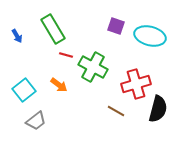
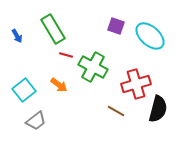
cyan ellipse: rotated 28 degrees clockwise
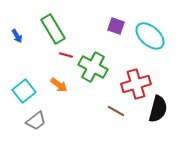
cyan square: moved 1 px down
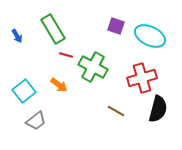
cyan ellipse: rotated 16 degrees counterclockwise
red cross: moved 6 px right, 6 px up
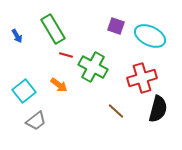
brown line: rotated 12 degrees clockwise
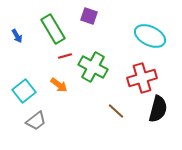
purple square: moved 27 px left, 10 px up
red line: moved 1 px left, 1 px down; rotated 32 degrees counterclockwise
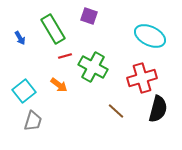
blue arrow: moved 3 px right, 2 px down
gray trapezoid: moved 3 px left; rotated 35 degrees counterclockwise
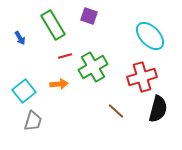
green rectangle: moved 4 px up
cyan ellipse: rotated 20 degrees clockwise
green cross: rotated 32 degrees clockwise
red cross: moved 1 px up
orange arrow: moved 1 px up; rotated 42 degrees counterclockwise
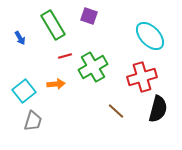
orange arrow: moved 3 px left
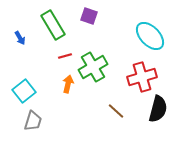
orange arrow: moved 12 px right; rotated 72 degrees counterclockwise
